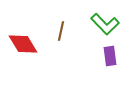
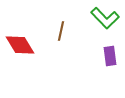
green L-shape: moved 6 px up
red diamond: moved 3 px left, 1 px down
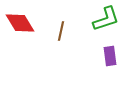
green L-shape: moved 1 px right, 1 px down; rotated 64 degrees counterclockwise
red diamond: moved 22 px up
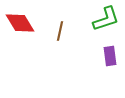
brown line: moved 1 px left
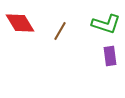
green L-shape: moved 5 px down; rotated 36 degrees clockwise
brown line: rotated 18 degrees clockwise
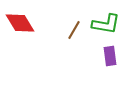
green L-shape: rotated 8 degrees counterclockwise
brown line: moved 14 px right, 1 px up
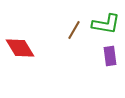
red diamond: moved 25 px down
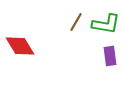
brown line: moved 2 px right, 8 px up
red diamond: moved 2 px up
